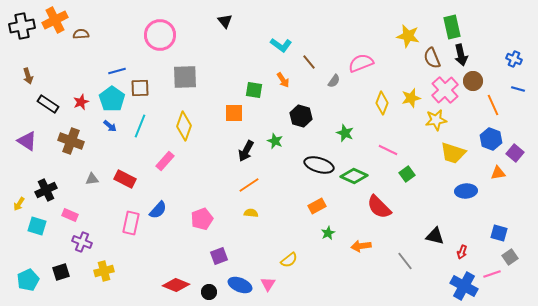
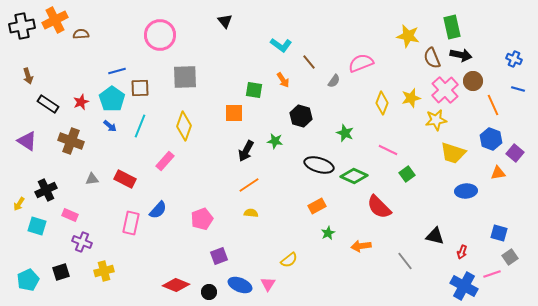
black arrow at (461, 55): rotated 65 degrees counterclockwise
green star at (275, 141): rotated 14 degrees counterclockwise
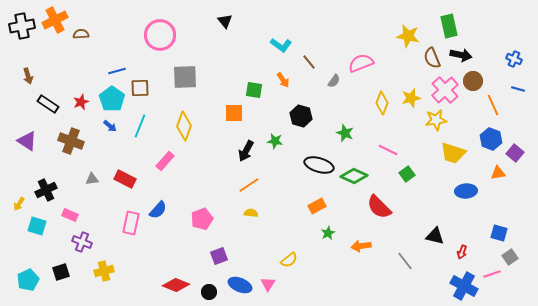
green rectangle at (452, 27): moved 3 px left, 1 px up
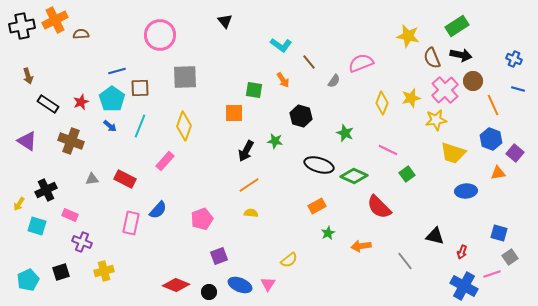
green rectangle at (449, 26): moved 8 px right; rotated 70 degrees clockwise
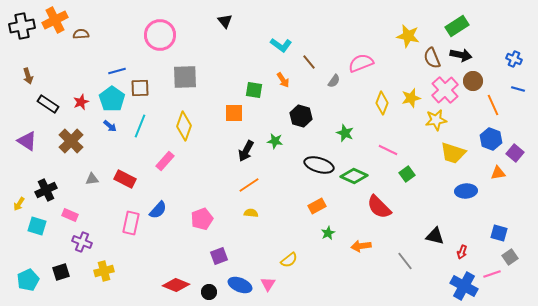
brown cross at (71, 141): rotated 25 degrees clockwise
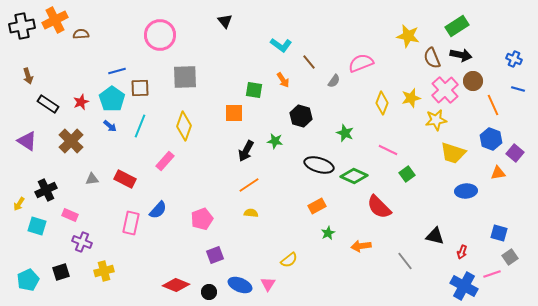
purple square at (219, 256): moved 4 px left, 1 px up
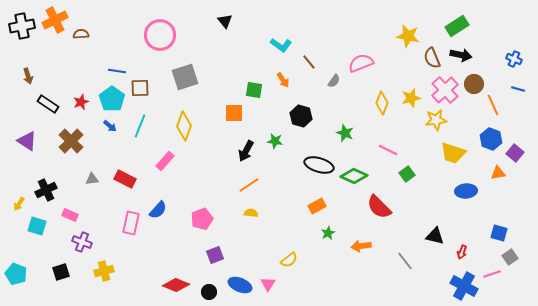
blue line at (117, 71): rotated 24 degrees clockwise
gray square at (185, 77): rotated 16 degrees counterclockwise
brown circle at (473, 81): moved 1 px right, 3 px down
cyan pentagon at (28, 280): moved 12 px left, 6 px up; rotated 25 degrees counterclockwise
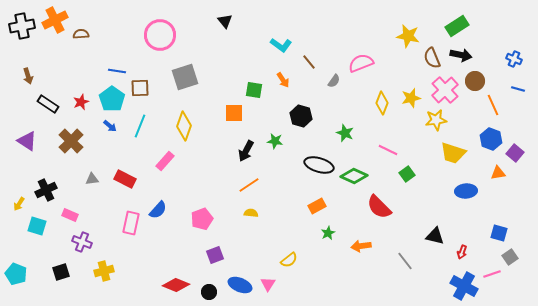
brown circle at (474, 84): moved 1 px right, 3 px up
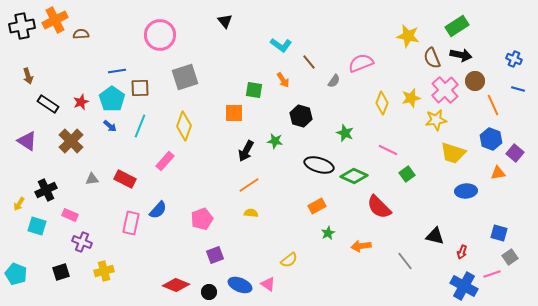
blue line at (117, 71): rotated 18 degrees counterclockwise
pink triangle at (268, 284): rotated 28 degrees counterclockwise
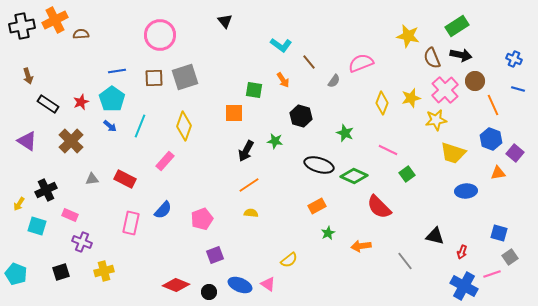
brown square at (140, 88): moved 14 px right, 10 px up
blue semicircle at (158, 210): moved 5 px right
